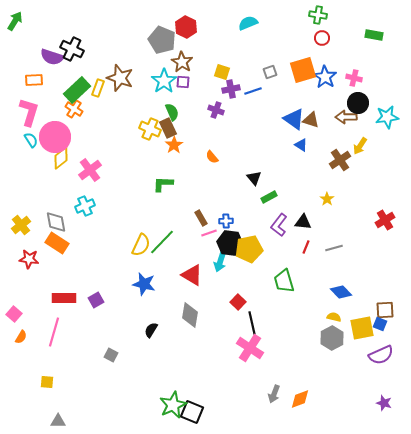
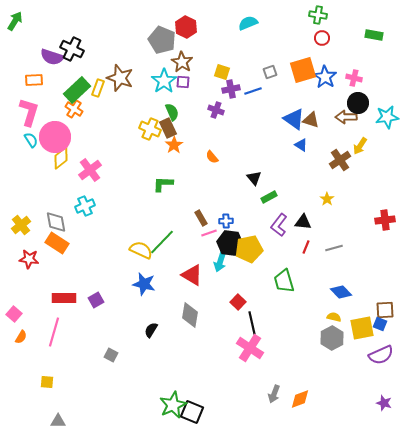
red cross at (385, 220): rotated 24 degrees clockwise
yellow semicircle at (141, 245): moved 5 px down; rotated 90 degrees counterclockwise
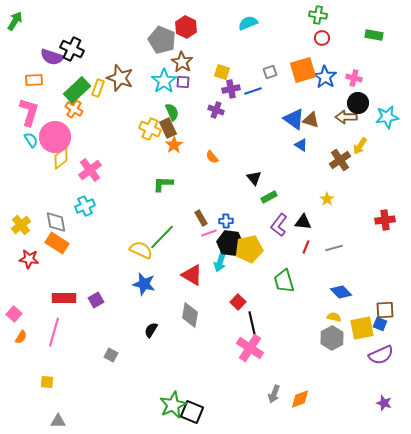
green line at (162, 242): moved 5 px up
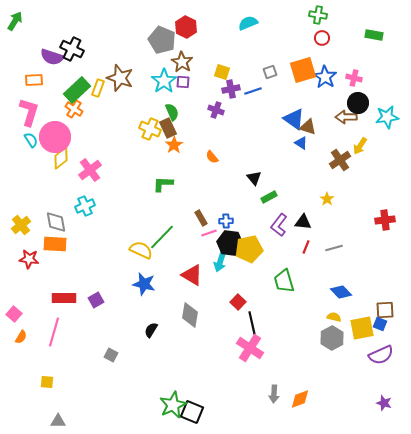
brown triangle at (311, 120): moved 3 px left, 7 px down
blue triangle at (301, 145): moved 2 px up
orange rectangle at (57, 243): moved 2 px left, 1 px down; rotated 30 degrees counterclockwise
gray arrow at (274, 394): rotated 18 degrees counterclockwise
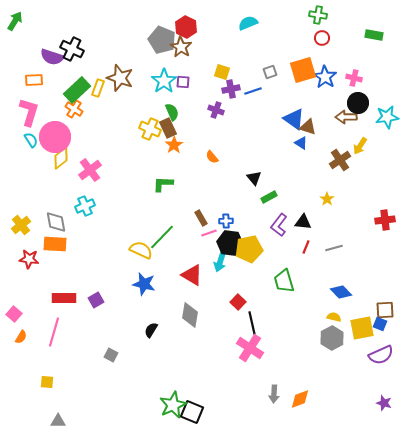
brown star at (182, 62): moved 1 px left, 15 px up
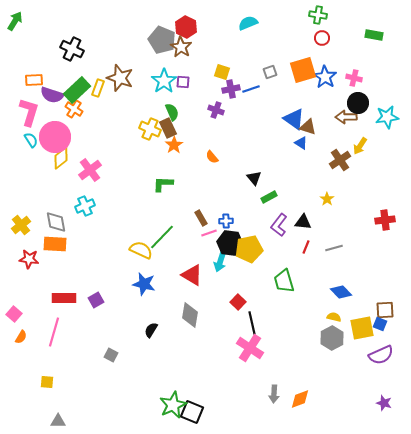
purple semicircle at (52, 57): moved 38 px down
blue line at (253, 91): moved 2 px left, 2 px up
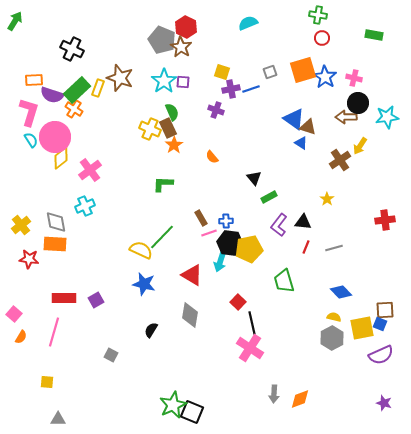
gray triangle at (58, 421): moved 2 px up
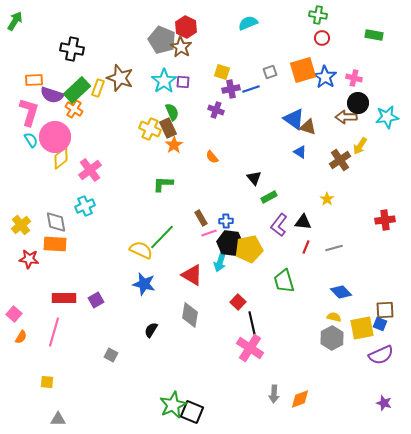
black cross at (72, 49): rotated 15 degrees counterclockwise
blue triangle at (301, 143): moved 1 px left, 9 px down
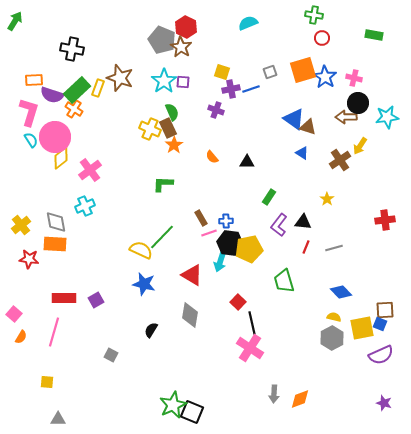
green cross at (318, 15): moved 4 px left
blue triangle at (300, 152): moved 2 px right, 1 px down
black triangle at (254, 178): moved 7 px left, 16 px up; rotated 49 degrees counterclockwise
green rectangle at (269, 197): rotated 28 degrees counterclockwise
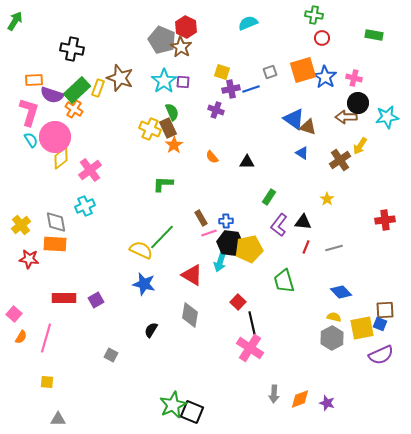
pink line at (54, 332): moved 8 px left, 6 px down
purple star at (384, 403): moved 57 px left
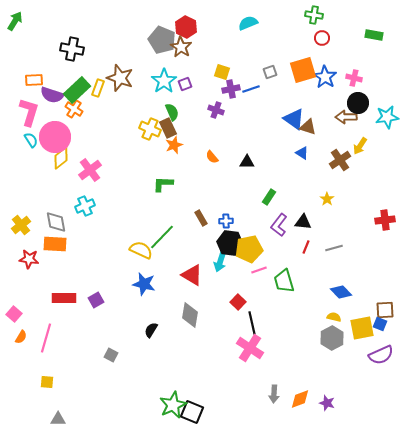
purple square at (183, 82): moved 2 px right, 2 px down; rotated 24 degrees counterclockwise
orange star at (174, 145): rotated 12 degrees clockwise
pink line at (209, 233): moved 50 px right, 37 px down
